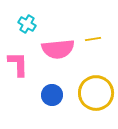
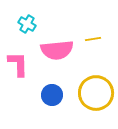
pink semicircle: moved 1 px left, 1 px down
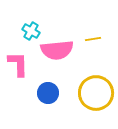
cyan cross: moved 4 px right, 7 px down
blue circle: moved 4 px left, 2 px up
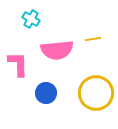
cyan cross: moved 12 px up
blue circle: moved 2 px left
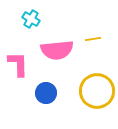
yellow circle: moved 1 px right, 2 px up
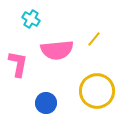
yellow line: moved 1 px right; rotated 42 degrees counterclockwise
pink L-shape: rotated 12 degrees clockwise
blue circle: moved 10 px down
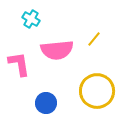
pink L-shape: moved 1 px right; rotated 20 degrees counterclockwise
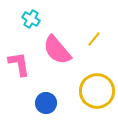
pink semicircle: rotated 56 degrees clockwise
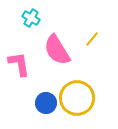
cyan cross: moved 1 px up
yellow line: moved 2 px left
pink semicircle: rotated 8 degrees clockwise
yellow circle: moved 20 px left, 7 px down
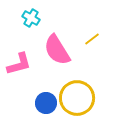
yellow line: rotated 14 degrees clockwise
pink L-shape: rotated 84 degrees clockwise
